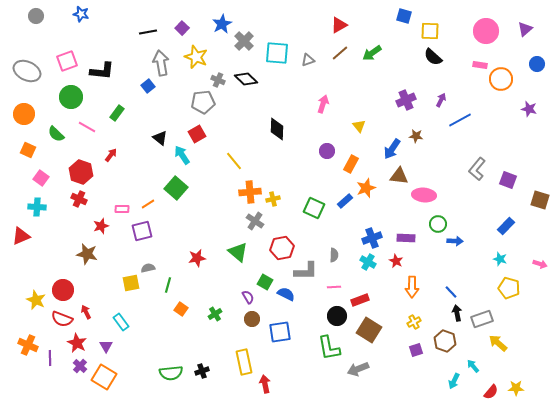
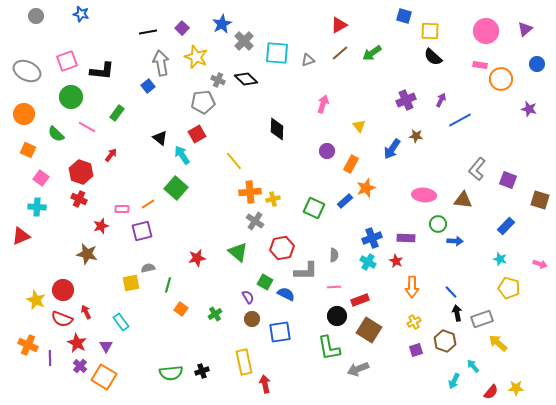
brown triangle at (399, 176): moved 64 px right, 24 px down
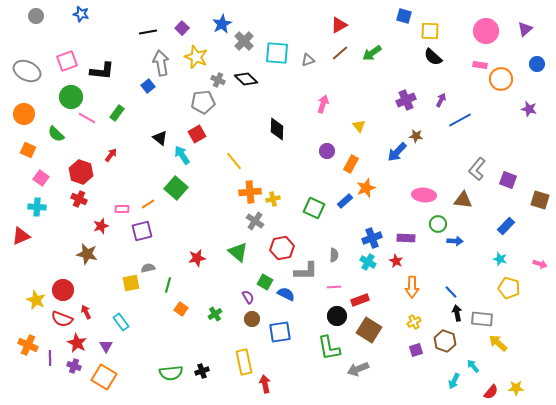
pink line at (87, 127): moved 9 px up
blue arrow at (392, 149): moved 5 px right, 3 px down; rotated 10 degrees clockwise
gray rectangle at (482, 319): rotated 25 degrees clockwise
purple cross at (80, 366): moved 6 px left; rotated 24 degrees counterclockwise
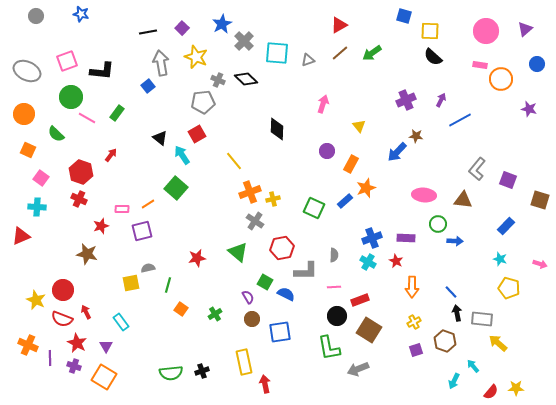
orange cross at (250, 192): rotated 15 degrees counterclockwise
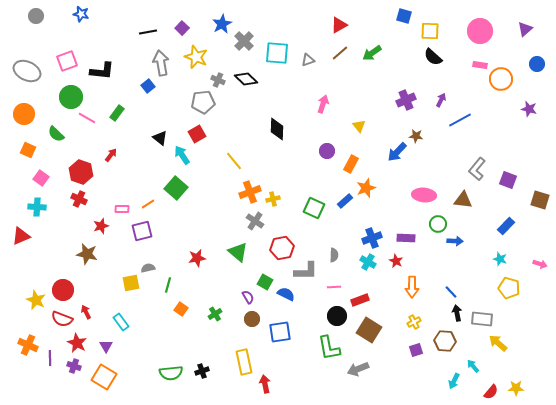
pink circle at (486, 31): moved 6 px left
brown hexagon at (445, 341): rotated 15 degrees counterclockwise
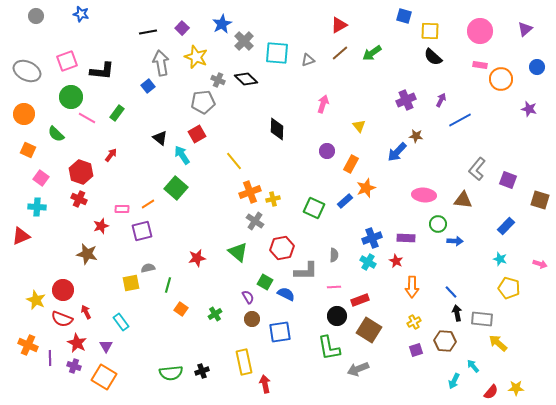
blue circle at (537, 64): moved 3 px down
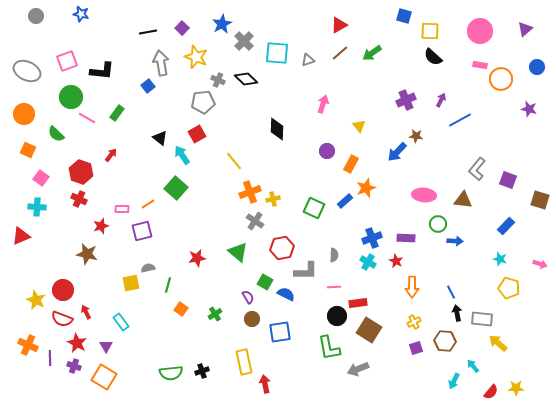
blue line at (451, 292): rotated 16 degrees clockwise
red rectangle at (360, 300): moved 2 px left, 3 px down; rotated 12 degrees clockwise
purple square at (416, 350): moved 2 px up
